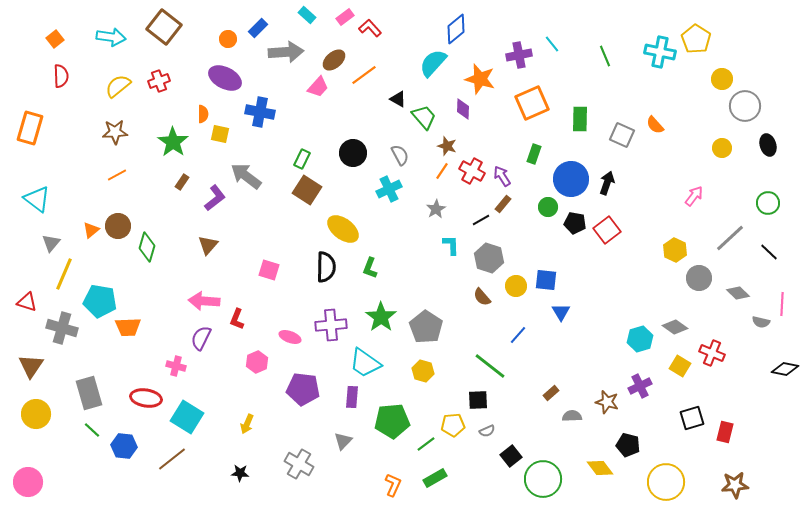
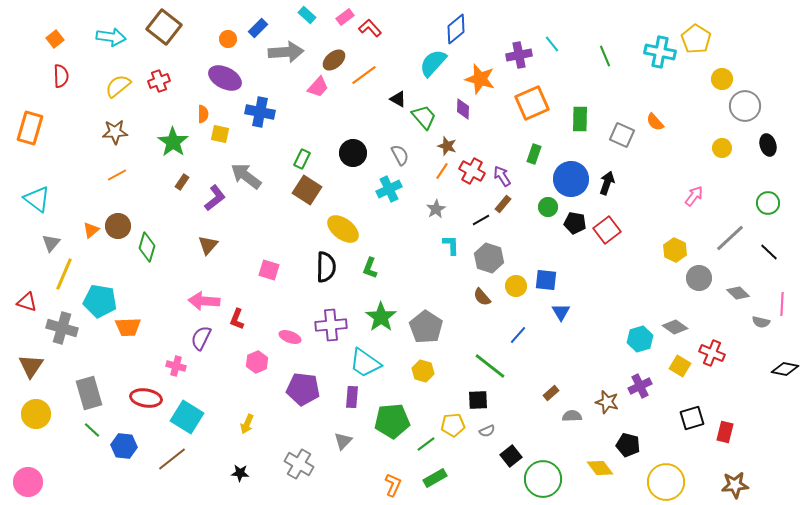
orange semicircle at (655, 125): moved 3 px up
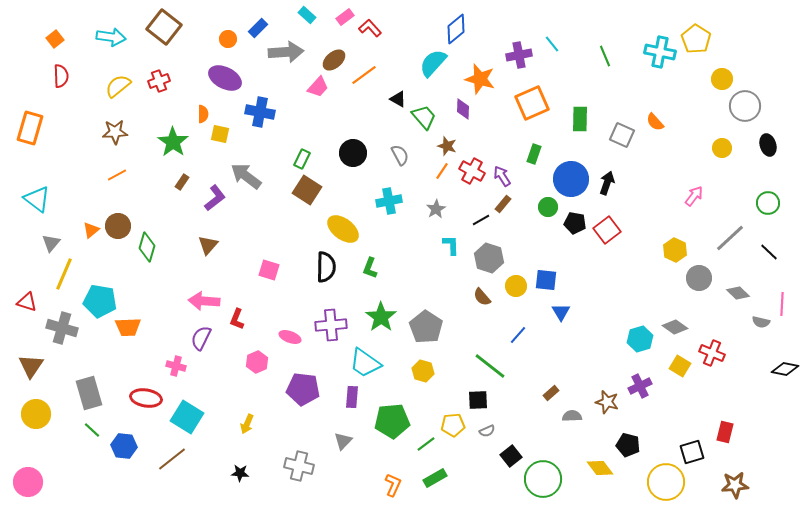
cyan cross at (389, 189): moved 12 px down; rotated 15 degrees clockwise
black square at (692, 418): moved 34 px down
gray cross at (299, 464): moved 2 px down; rotated 16 degrees counterclockwise
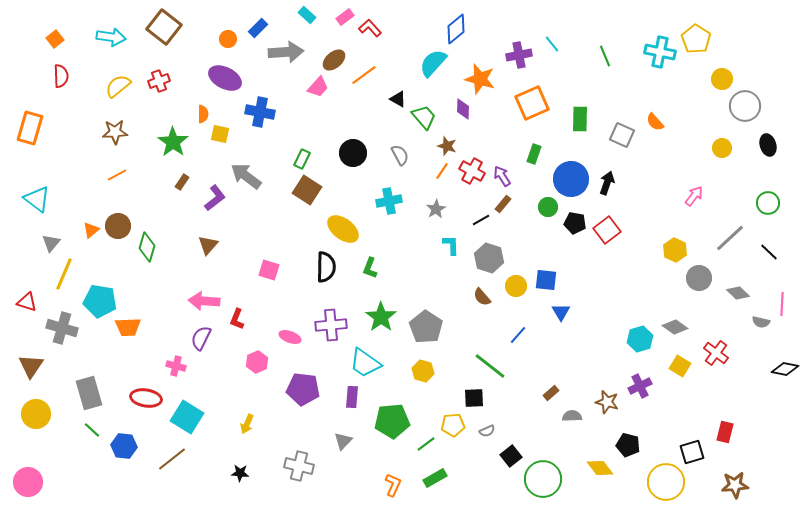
red cross at (712, 353): moved 4 px right; rotated 15 degrees clockwise
black square at (478, 400): moved 4 px left, 2 px up
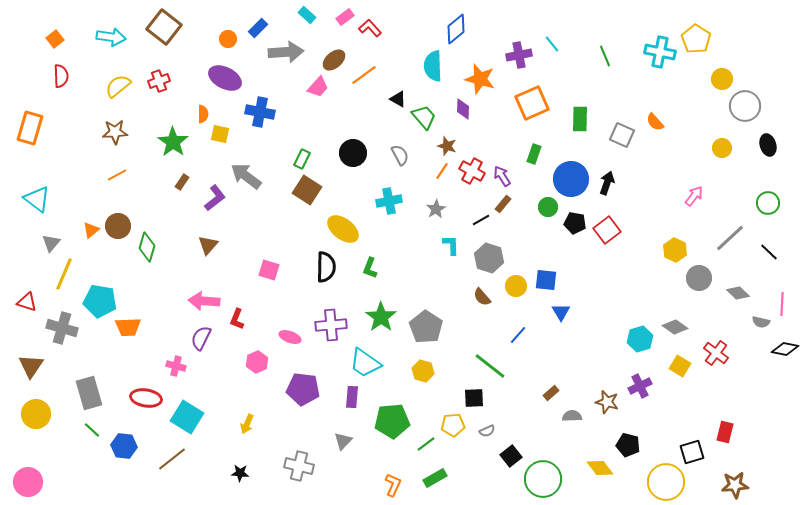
cyan semicircle at (433, 63): moved 3 px down; rotated 44 degrees counterclockwise
black diamond at (785, 369): moved 20 px up
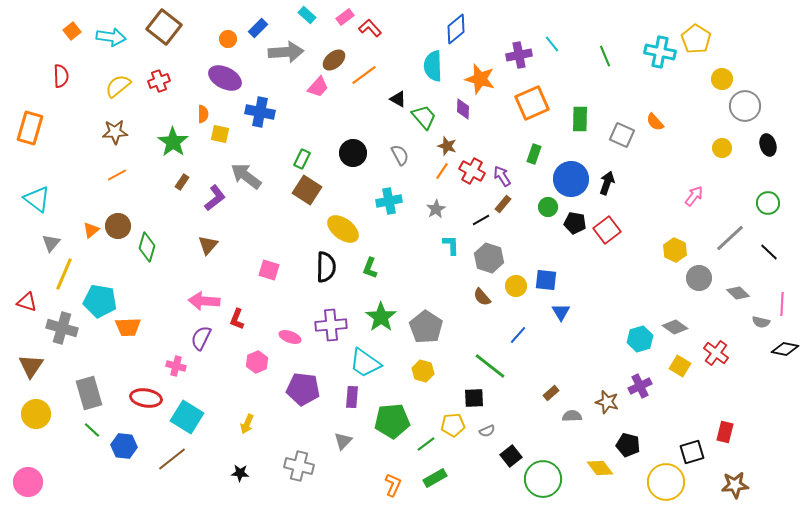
orange square at (55, 39): moved 17 px right, 8 px up
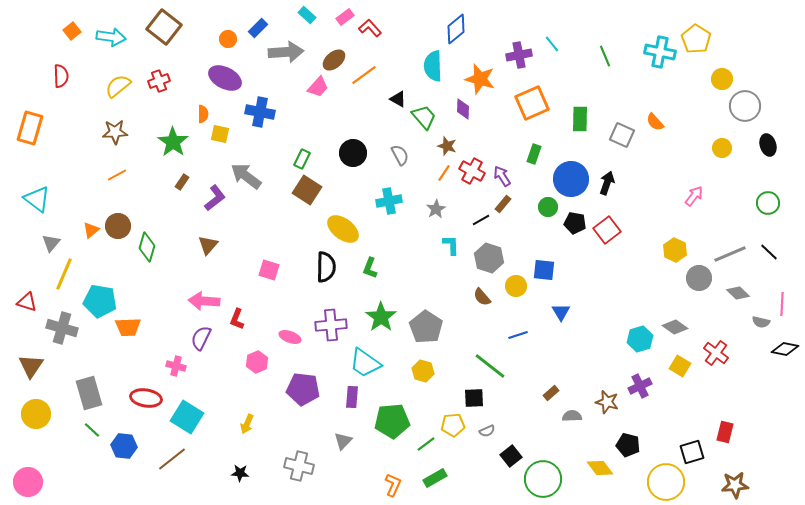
orange line at (442, 171): moved 2 px right, 2 px down
gray line at (730, 238): moved 16 px down; rotated 20 degrees clockwise
blue square at (546, 280): moved 2 px left, 10 px up
blue line at (518, 335): rotated 30 degrees clockwise
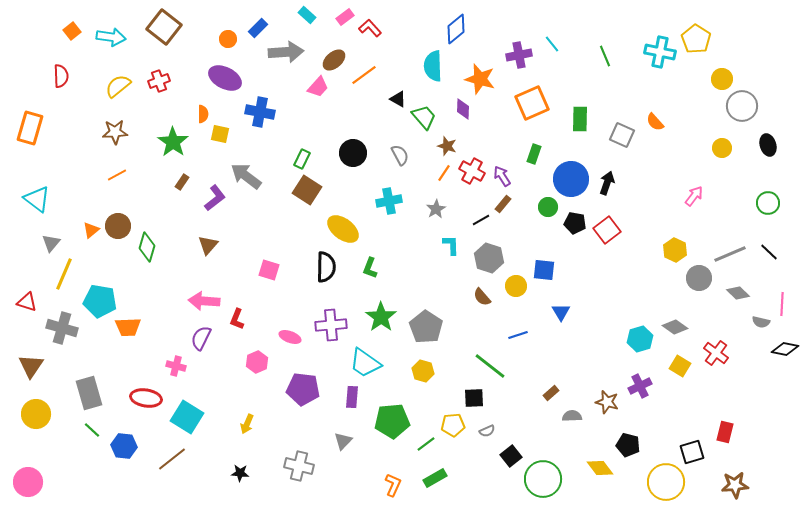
gray circle at (745, 106): moved 3 px left
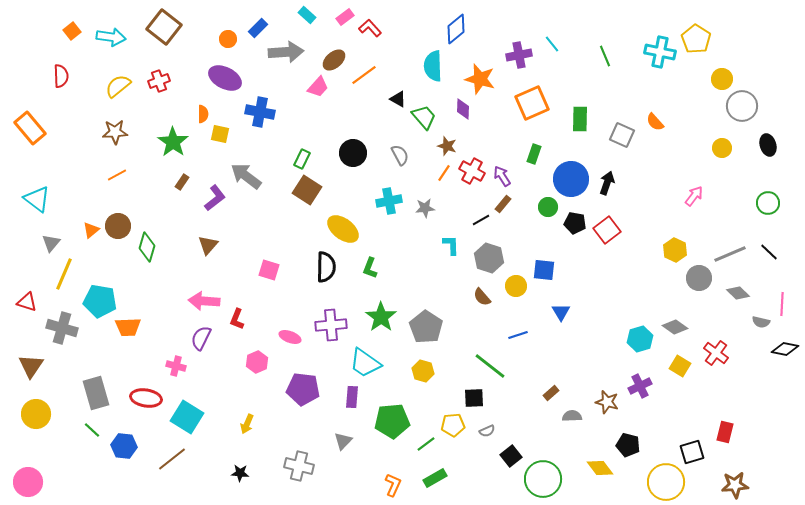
orange rectangle at (30, 128): rotated 56 degrees counterclockwise
gray star at (436, 209): moved 11 px left, 1 px up; rotated 24 degrees clockwise
gray rectangle at (89, 393): moved 7 px right
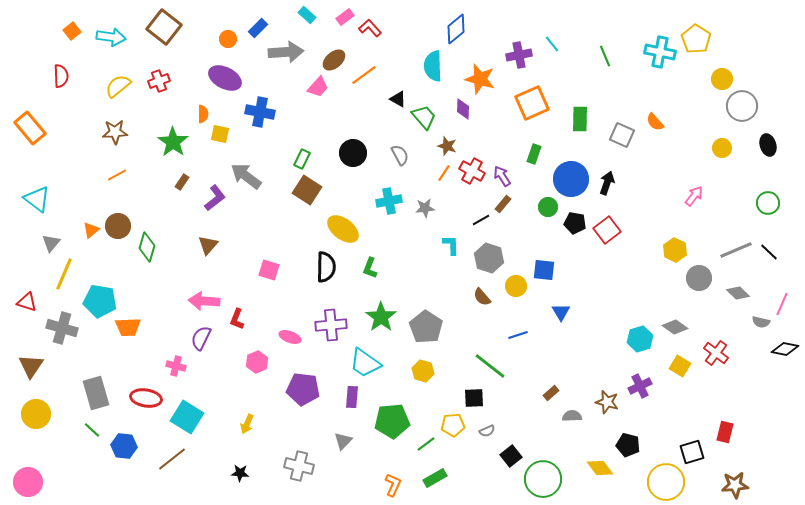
gray line at (730, 254): moved 6 px right, 4 px up
pink line at (782, 304): rotated 20 degrees clockwise
